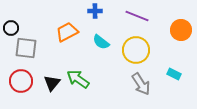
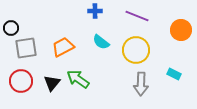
orange trapezoid: moved 4 px left, 15 px down
gray square: rotated 15 degrees counterclockwise
gray arrow: rotated 35 degrees clockwise
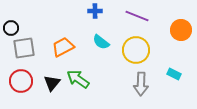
gray square: moved 2 px left
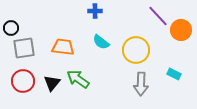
purple line: moved 21 px right; rotated 25 degrees clockwise
orange trapezoid: rotated 35 degrees clockwise
red circle: moved 2 px right
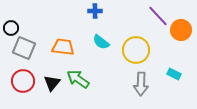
gray square: rotated 30 degrees clockwise
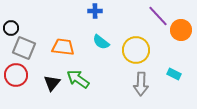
red circle: moved 7 px left, 6 px up
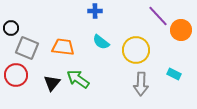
gray square: moved 3 px right
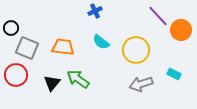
blue cross: rotated 24 degrees counterclockwise
gray arrow: rotated 70 degrees clockwise
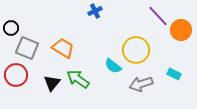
cyan semicircle: moved 12 px right, 24 px down
orange trapezoid: moved 1 px down; rotated 25 degrees clockwise
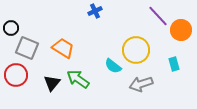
cyan rectangle: moved 10 px up; rotated 48 degrees clockwise
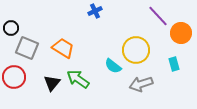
orange circle: moved 3 px down
red circle: moved 2 px left, 2 px down
